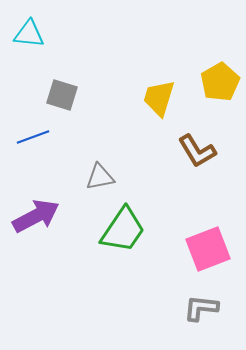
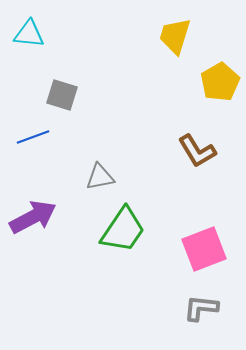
yellow trapezoid: moved 16 px right, 62 px up
purple arrow: moved 3 px left, 1 px down
pink square: moved 4 px left
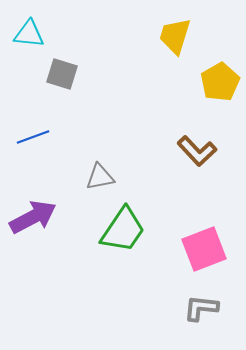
gray square: moved 21 px up
brown L-shape: rotated 12 degrees counterclockwise
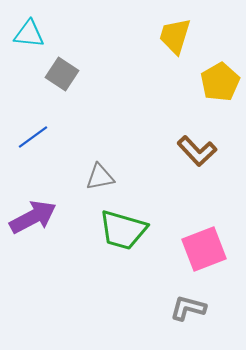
gray square: rotated 16 degrees clockwise
blue line: rotated 16 degrees counterclockwise
green trapezoid: rotated 72 degrees clockwise
gray L-shape: moved 13 px left; rotated 9 degrees clockwise
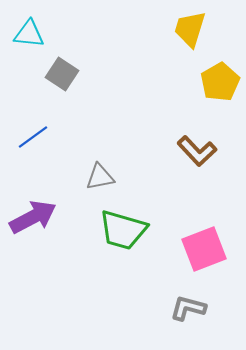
yellow trapezoid: moved 15 px right, 7 px up
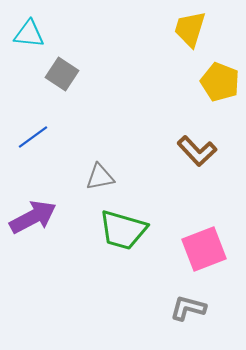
yellow pentagon: rotated 21 degrees counterclockwise
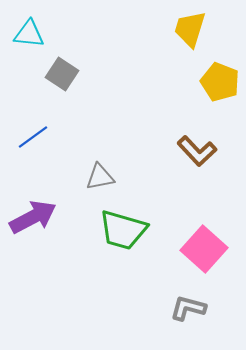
pink square: rotated 27 degrees counterclockwise
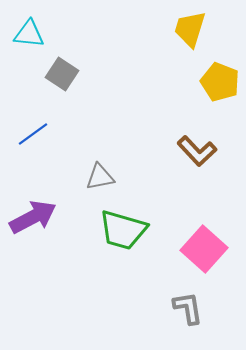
blue line: moved 3 px up
gray L-shape: rotated 66 degrees clockwise
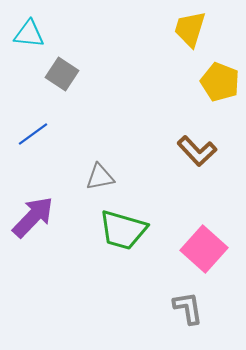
purple arrow: rotated 18 degrees counterclockwise
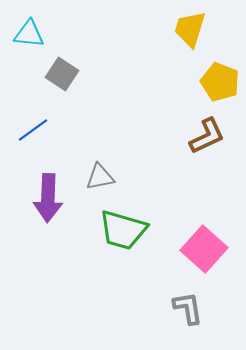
blue line: moved 4 px up
brown L-shape: moved 10 px right, 15 px up; rotated 72 degrees counterclockwise
purple arrow: moved 15 px right, 19 px up; rotated 138 degrees clockwise
